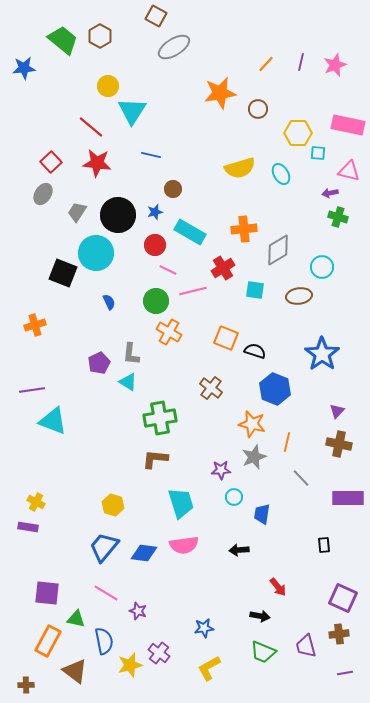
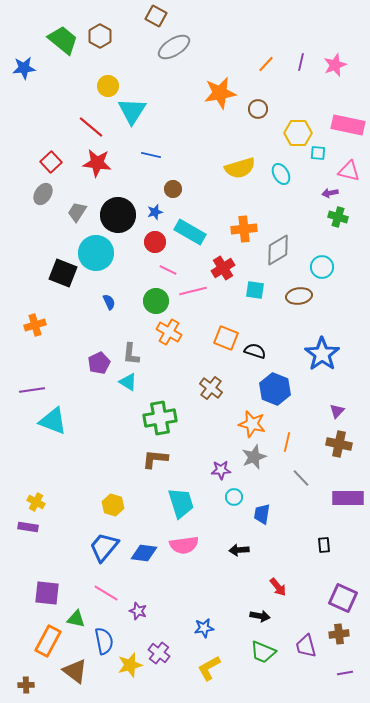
red circle at (155, 245): moved 3 px up
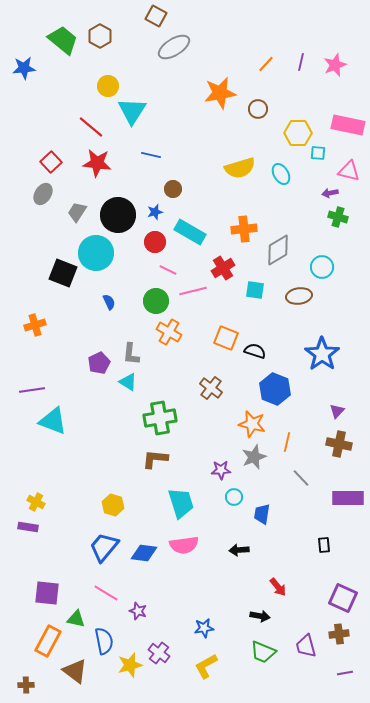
yellow L-shape at (209, 668): moved 3 px left, 2 px up
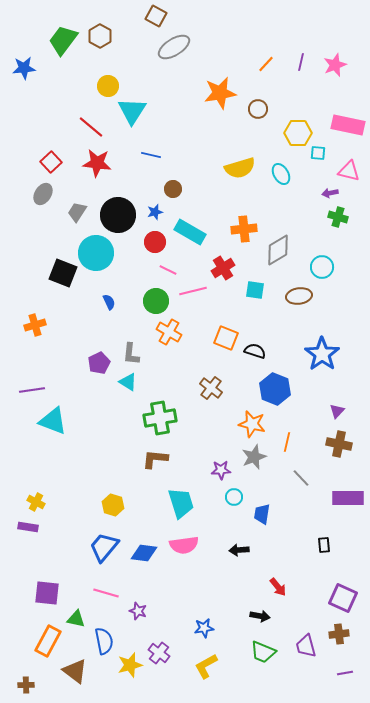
green trapezoid at (63, 40): rotated 92 degrees counterclockwise
pink line at (106, 593): rotated 15 degrees counterclockwise
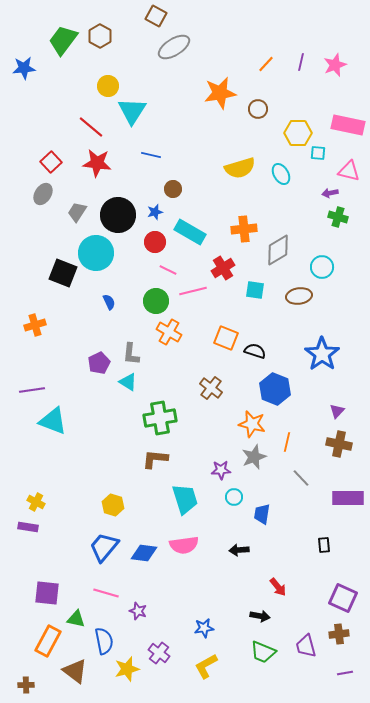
cyan trapezoid at (181, 503): moved 4 px right, 4 px up
yellow star at (130, 665): moved 3 px left, 4 px down
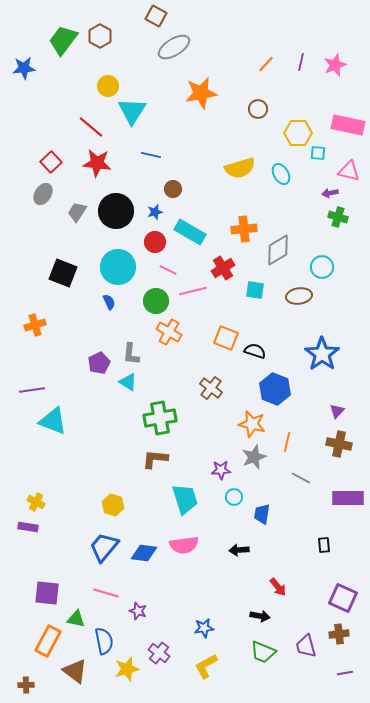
orange star at (220, 93): moved 19 px left
black circle at (118, 215): moved 2 px left, 4 px up
cyan circle at (96, 253): moved 22 px right, 14 px down
gray line at (301, 478): rotated 18 degrees counterclockwise
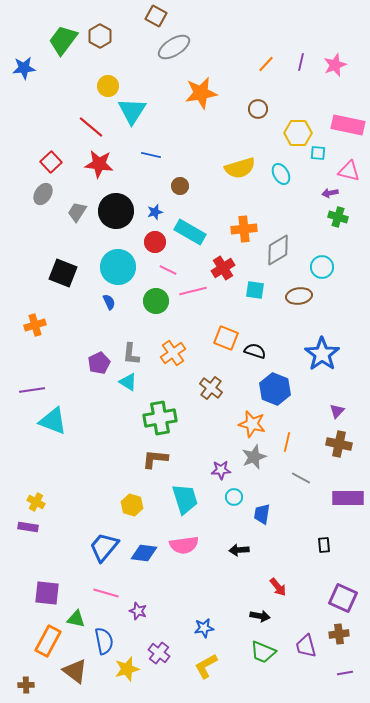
red star at (97, 163): moved 2 px right, 1 px down
brown circle at (173, 189): moved 7 px right, 3 px up
orange cross at (169, 332): moved 4 px right, 21 px down; rotated 25 degrees clockwise
yellow hexagon at (113, 505): moved 19 px right
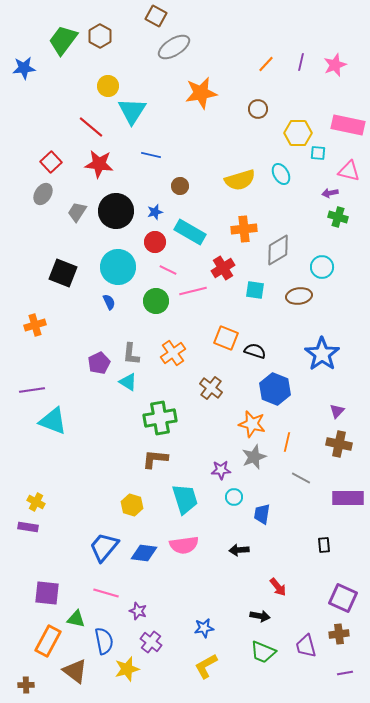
yellow semicircle at (240, 168): moved 12 px down
purple cross at (159, 653): moved 8 px left, 11 px up
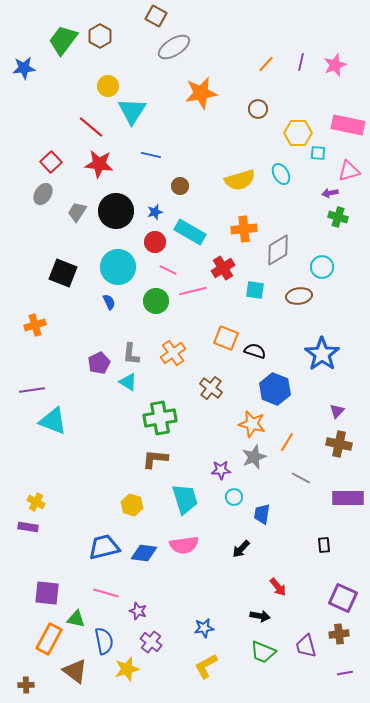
pink triangle at (349, 171): rotated 30 degrees counterclockwise
orange line at (287, 442): rotated 18 degrees clockwise
blue trapezoid at (104, 547): rotated 36 degrees clockwise
black arrow at (239, 550): moved 2 px right, 1 px up; rotated 42 degrees counterclockwise
orange rectangle at (48, 641): moved 1 px right, 2 px up
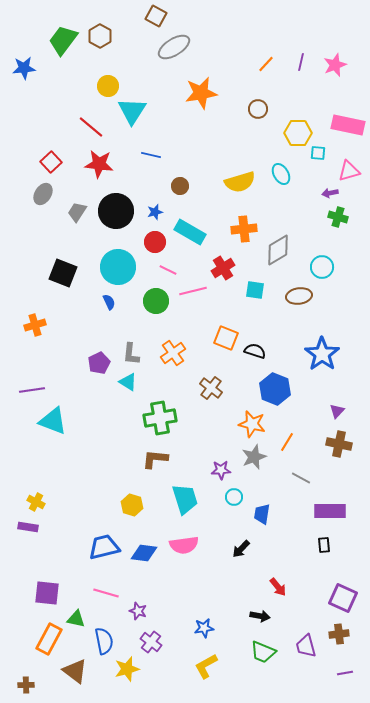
yellow semicircle at (240, 180): moved 2 px down
purple rectangle at (348, 498): moved 18 px left, 13 px down
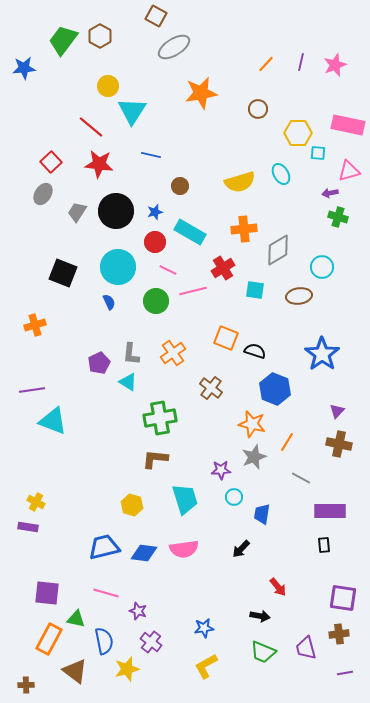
pink semicircle at (184, 545): moved 4 px down
purple square at (343, 598): rotated 16 degrees counterclockwise
purple trapezoid at (306, 646): moved 2 px down
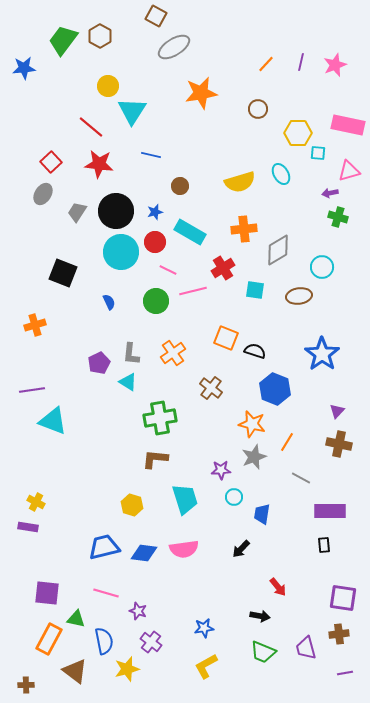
cyan circle at (118, 267): moved 3 px right, 15 px up
